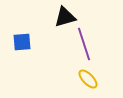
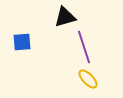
purple line: moved 3 px down
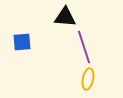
black triangle: rotated 20 degrees clockwise
yellow ellipse: rotated 55 degrees clockwise
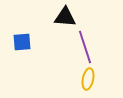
purple line: moved 1 px right
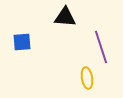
purple line: moved 16 px right
yellow ellipse: moved 1 px left, 1 px up; rotated 20 degrees counterclockwise
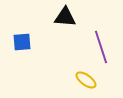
yellow ellipse: moved 1 px left, 2 px down; rotated 45 degrees counterclockwise
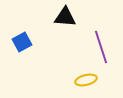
blue square: rotated 24 degrees counterclockwise
yellow ellipse: rotated 50 degrees counterclockwise
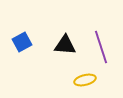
black triangle: moved 28 px down
yellow ellipse: moved 1 px left
